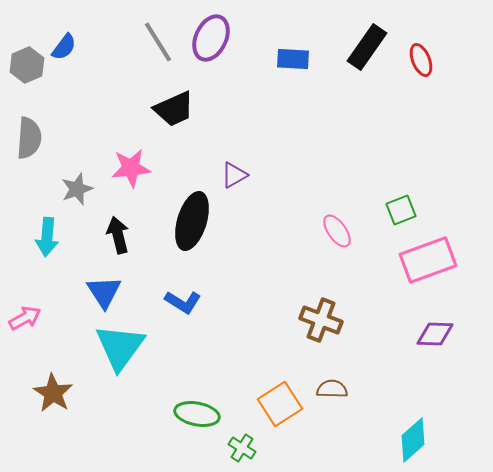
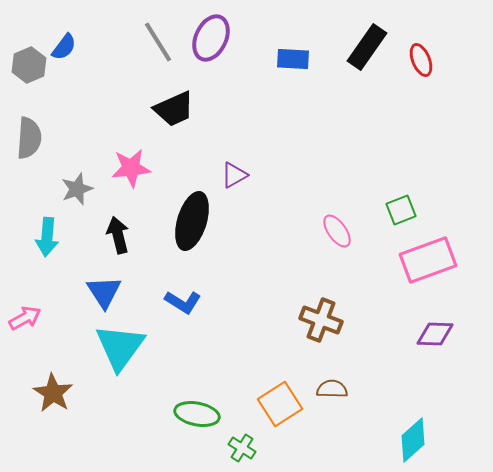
gray hexagon: moved 2 px right
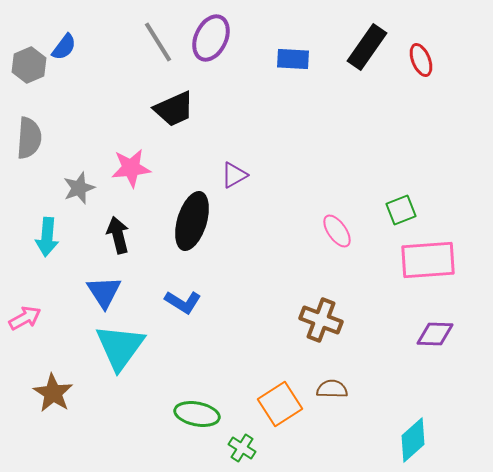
gray star: moved 2 px right, 1 px up
pink rectangle: rotated 16 degrees clockwise
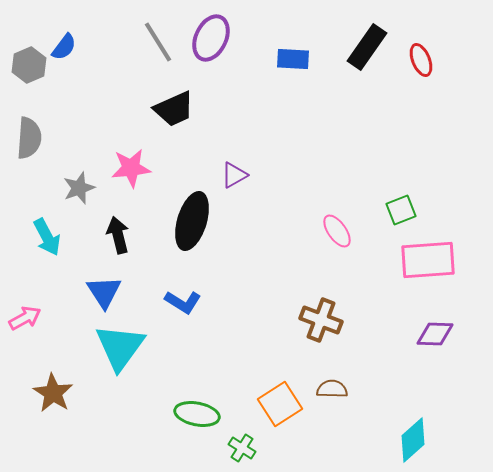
cyan arrow: rotated 33 degrees counterclockwise
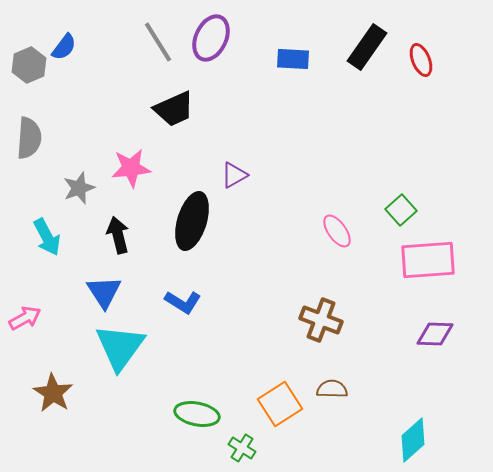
green square: rotated 20 degrees counterclockwise
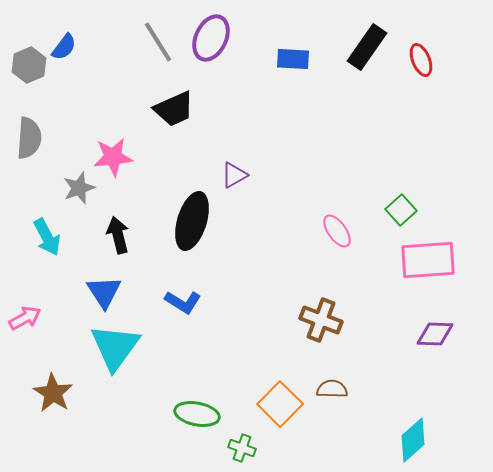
pink star: moved 18 px left, 11 px up
cyan triangle: moved 5 px left
orange square: rotated 12 degrees counterclockwise
green cross: rotated 12 degrees counterclockwise
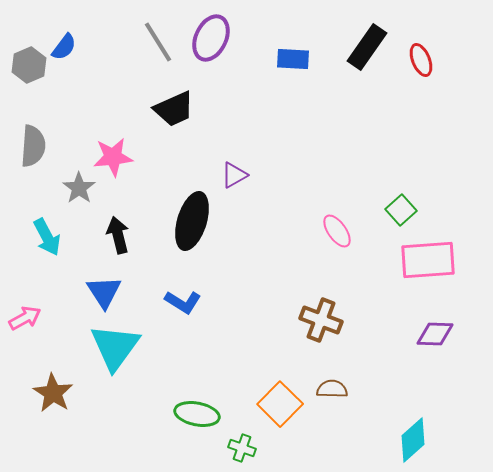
gray semicircle: moved 4 px right, 8 px down
gray star: rotated 16 degrees counterclockwise
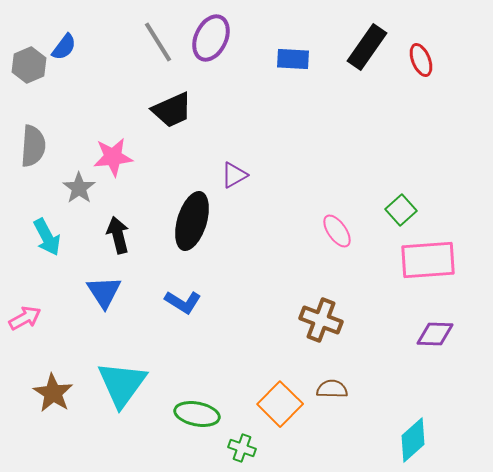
black trapezoid: moved 2 px left, 1 px down
cyan triangle: moved 7 px right, 37 px down
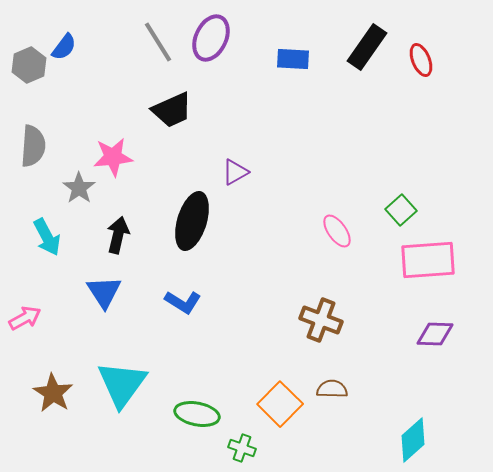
purple triangle: moved 1 px right, 3 px up
black arrow: rotated 27 degrees clockwise
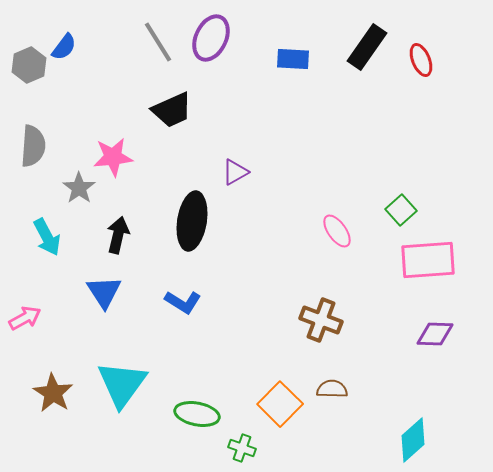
black ellipse: rotated 8 degrees counterclockwise
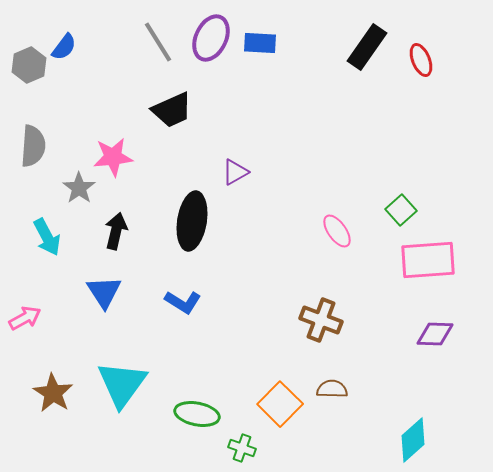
blue rectangle: moved 33 px left, 16 px up
black arrow: moved 2 px left, 4 px up
